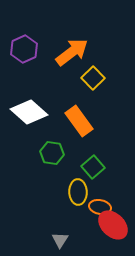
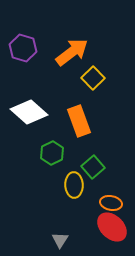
purple hexagon: moved 1 px left, 1 px up; rotated 20 degrees counterclockwise
orange rectangle: rotated 16 degrees clockwise
green hexagon: rotated 25 degrees clockwise
yellow ellipse: moved 4 px left, 7 px up
orange ellipse: moved 11 px right, 4 px up
red ellipse: moved 1 px left, 2 px down
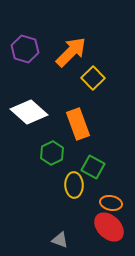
purple hexagon: moved 2 px right, 1 px down
orange arrow: moved 1 px left; rotated 8 degrees counterclockwise
orange rectangle: moved 1 px left, 3 px down
green square: rotated 20 degrees counterclockwise
red ellipse: moved 3 px left
gray triangle: rotated 42 degrees counterclockwise
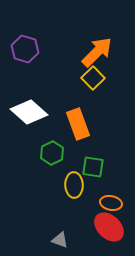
orange arrow: moved 26 px right
green square: rotated 20 degrees counterclockwise
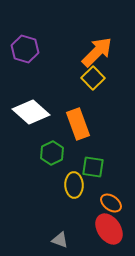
white diamond: moved 2 px right
orange ellipse: rotated 25 degrees clockwise
red ellipse: moved 2 px down; rotated 12 degrees clockwise
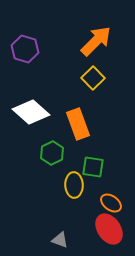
orange arrow: moved 1 px left, 11 px up
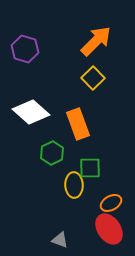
green square: moved 3 px left, 1 px down; rotated 10 degrees counterclockwise
orange ellipse: rotated 65 degrees counterclockwise
